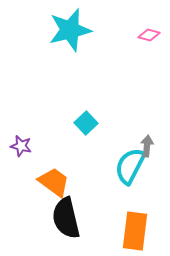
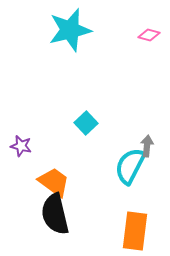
black semicircle: moved 11 px left, 4 px up
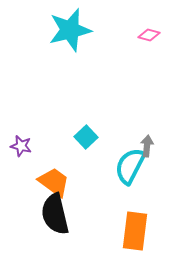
cyan square: moved 14 px down
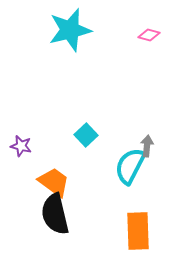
cyan square: moved 2 px up
orange rectangle: moved 3 px right; rotated 9 degrees counterclockwise
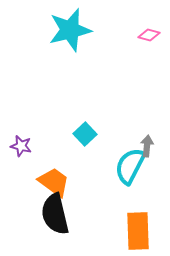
cyan square: moved 1 px left, 1 px up
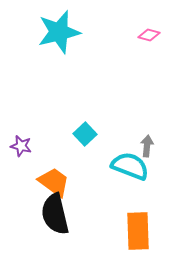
cyan star: moved 11 px left, 2 px down
cyan semicircle: rotated 84 degrees clockwise
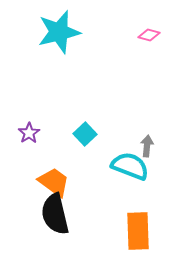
purple star: moved 8 px right, 13 px up; rotated 25 degrees clockwise
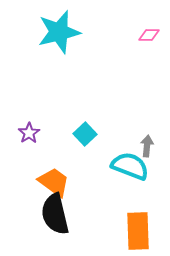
pink diamond: rotated 15 degrees counterclockwise
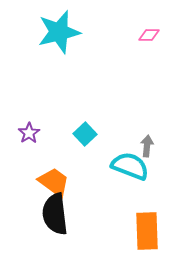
black semicircle: rotated 6 degrees clockwise
orange rectangle: moved 9 px right
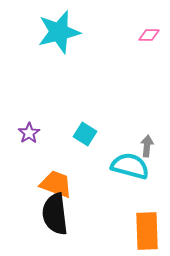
cyan square: rotated 15 degrees counterclockwise
cyan semicircle: rotated 6 degrees counterclockwise
orange trapezoid: moved 2 px right, 2 px down; rotated 16 degrees counterclockwise
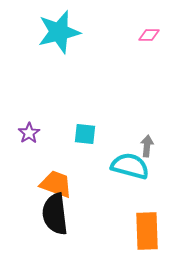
cyan square: rotated 25 degrees counterclockwise
